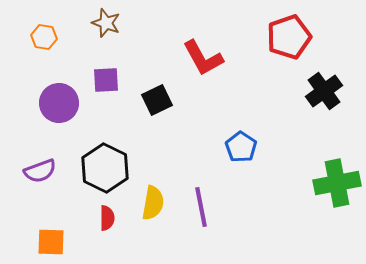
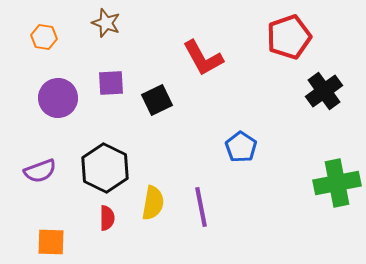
purple square: moved 5 px right, 3 px down
purple circle: moved 1 px left, 5 px up
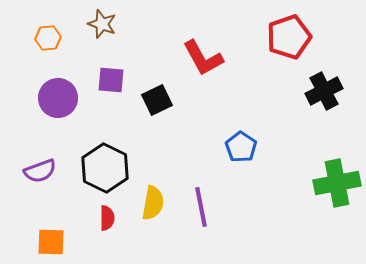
brown star: moved 4 px left, 1 px down
orange hexagon: moved 4 px right, 1 px down; rotated 15 degrees counterclockwise
purple square: moved 3 px up; rotated 8 degrees clockwise
black cross: rotated 9 degrees clockwise
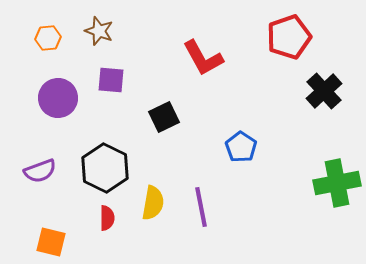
brown star: moved 3 px left, 7 px down
black cross: rotated 15 degrees counterclockwise
black square: moved 7 px right, 17 px down
orange square: rotated 12 degrees clockwise
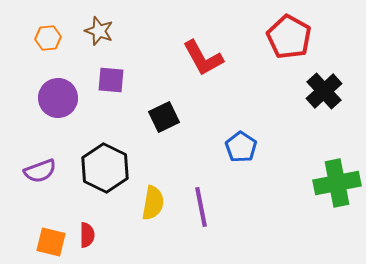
red pentagon: rotated 24 degrees counterclockwise
red semicircle: moved 20 px left, 17 px down
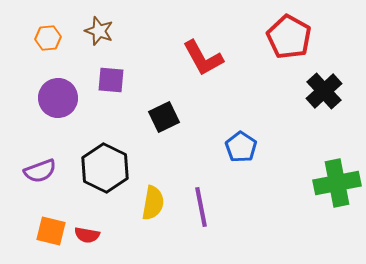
red semicircle: rotated 100 degrees clockwise
orange square: moved 11 px up
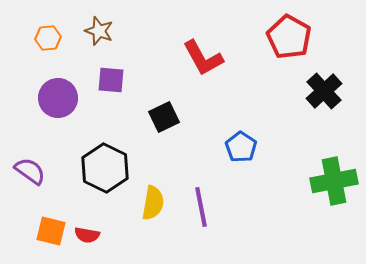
purple semicircle: moved 10 px left; rotated 124 degrees counterclockwise
green cross: moved 3 px left, 2 px up
